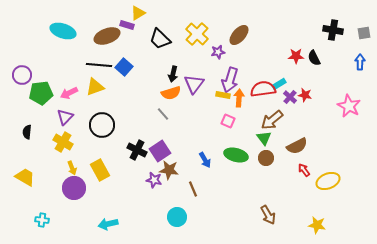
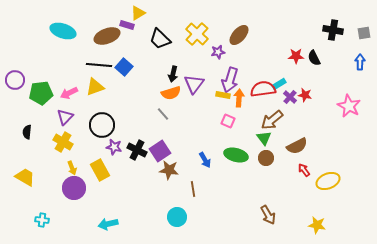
purple circle at (22, 75): moved 7 px left, 5 px down
purple star at (154, 180): moved 40 px left, 33 px up
brown line at (193, 189): rotated 14 degrees clockwise
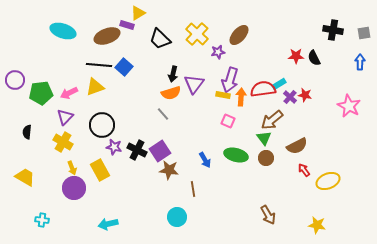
orange arrow at (239, 98): moved 2 px right, 1 px up
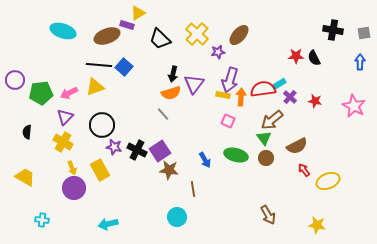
red star at (305, 95): moved 10 px right, 6 px down
pink star at (349, 106): moved 5 px right
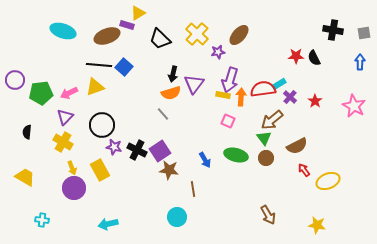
red star at (315, 101): rotated 24 degrees clockwise
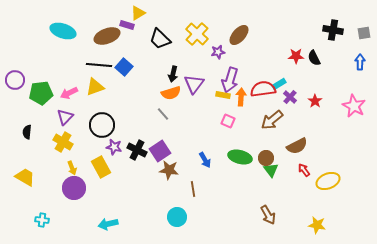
green triangle at (264, 138): moved 7 px right, 32 px down
green ellipse at (236, 155): moved 4 px right, 2 px down
yellow rectangle at (100, 170): moved 1 px right, 3 px up
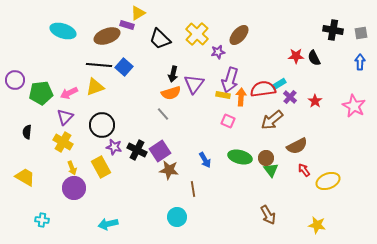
gray square at (364, 33): moved 3 px left
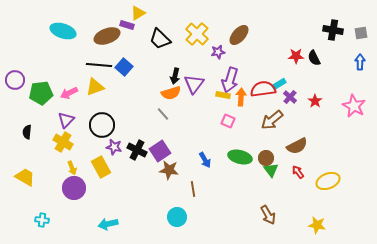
black arrow at (173, 74): moved 2 px right, 2 px down
purple triangle at (65, 117): moved 1 px right, 3 px down
red arrow at (304, 170): moved 6 px left, 2 px down
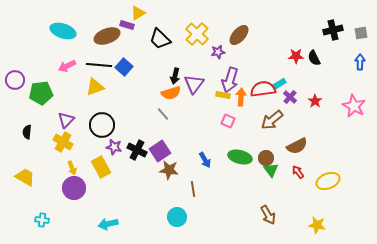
black cross at (333, 30): rotated 24 degrees counterclockwise
pink arrow at (69, 93): moved 2 px left, 27 px up
